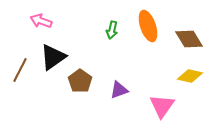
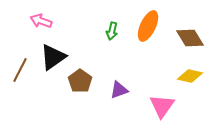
orange ellipse: rotated 44 degrees clockwise
green arrow: moved 1 px down
brown diamond: moved 1 px right, 1 px up
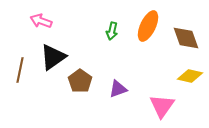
brown diamond: moved 4 px left; rotated 12 degrees clockwise
brown line: rotated 15 degrees counterclockwise
purple triangle: moved 1 px left, 1 px up
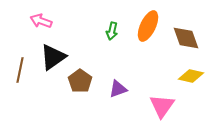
yellow diamond: moved 1 px right
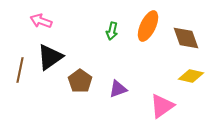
black triangle: moved 3 px left
pink triangle: rotated 20 degrees clockwise
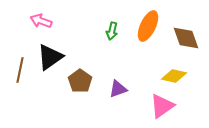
yellow diamond: moved 17 px left
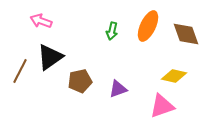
brown diamond: moved 4 px up
brown line: moved 1 px down; rotated 15 degrees clockwise
brown pentagon: rotated 25 degrees clockwise
pink triangle: rotated 16 degrees clockwise
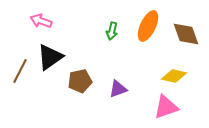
pink triangle: moved 4 px right, 1 px down
